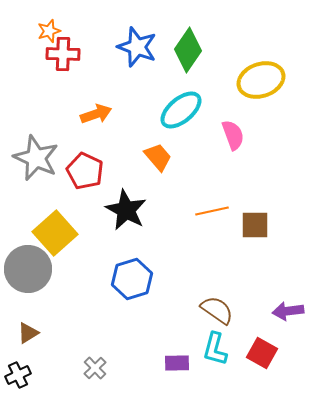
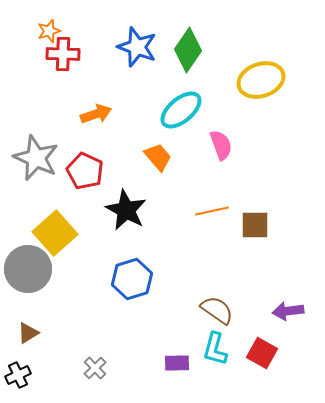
pink semicircle: moved 12 px left, 10 px down
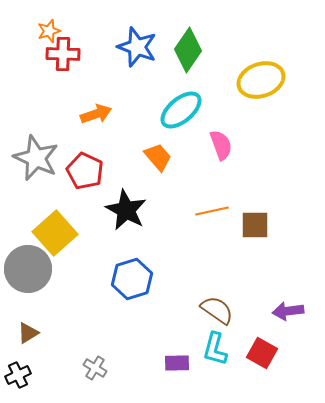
gray cross: rotated 15 degrees counterclockwise
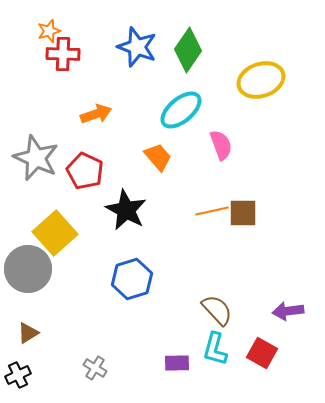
brown square: moved 12 px left, 12 px up
brown semicircle: rotated 12 degrees clockwise
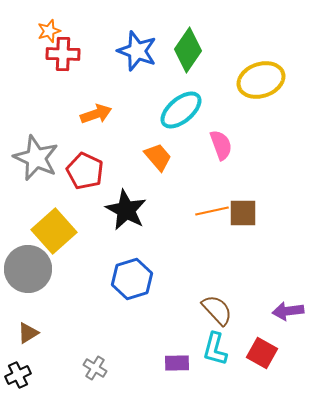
blue star: moved 4 px down
yellow square: moved 1 px left, 2 px up
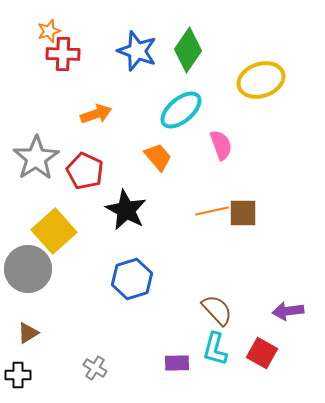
gray star: rotated 15 degrees clockwise
black cross: rotated 25 degrees clockwise
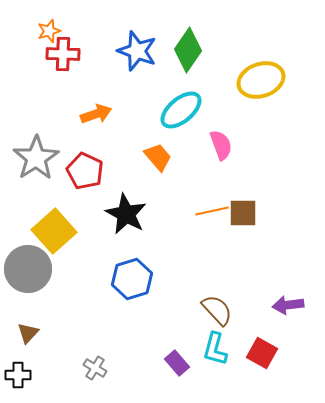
black star: moved 4 px down
purple arrow: moved 6 px up
brown triangle: rotated 15 degrees counterclockwise
purple rectangle: rotated 50 degrees clockwise
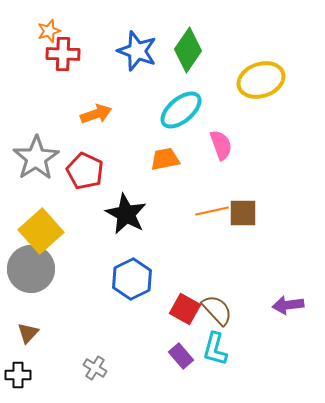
orange trapezoid: moved 7 px right, 2 px down; rotated 60 degrees counterclockwise
yellow square: moved 13 px left
gray circle: moved 3 px right
blue hexagon: rotated 9 degrees counterclockwise
red square: moved 77 px left, 44 px up
purple rectangle: moved 4 px right, 7 px up
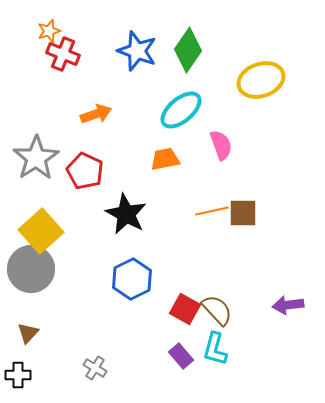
red cross: rotated 20 degrees clockwise
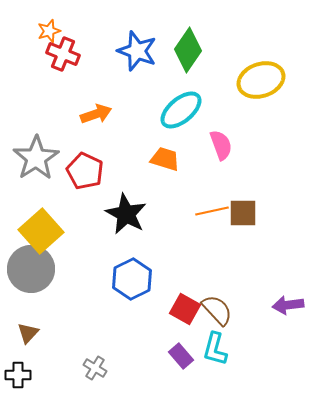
orange trapezoid: rotated 28 degrees clockwise
